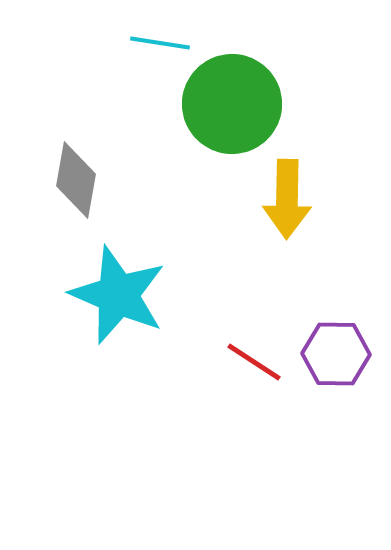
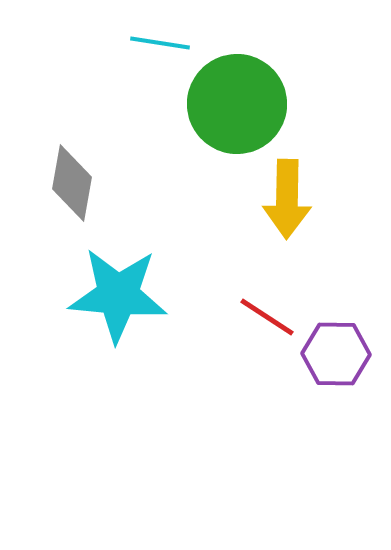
green circle: moved 5 px right
gray diamond: moved 4 px left, 3 px down
cyan star: rotated 18 degrees counterclockwise
red line: moved 13 px right, 45 px up
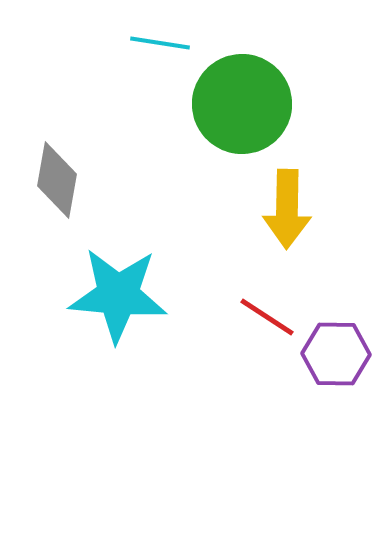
green circle: moved 5 px right
gray diamond: moved 15 px left, 3 px up
yellow arrow: moved 10 px down
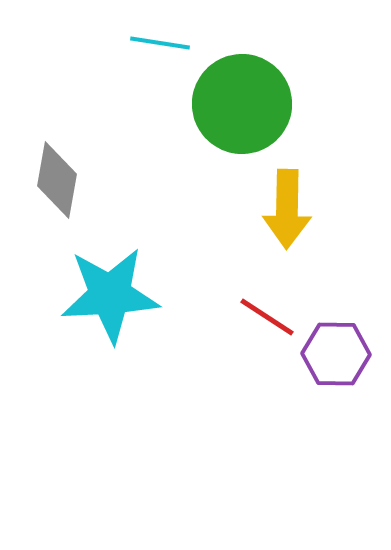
cyan star: moved 8 px left; rotated 8 degrees counterclockwise
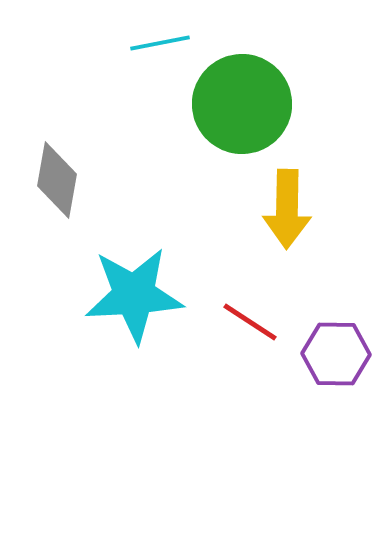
cyan line: rotated 20 degrees counterclockwise
cyan star: moved 24 px right
red line: moved 17 px left, 5 px down
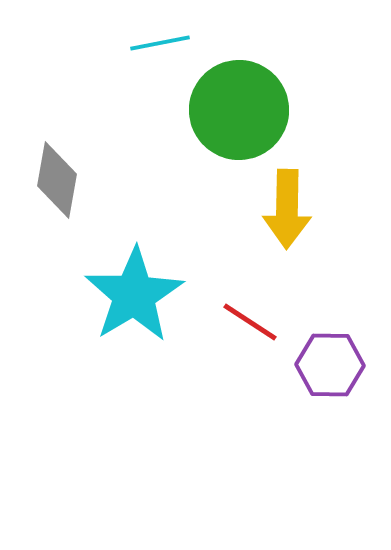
green circle: moved 3 px left, 6 px down
cyan star: rotated 28 degrees counterclockwise
purple hexagon: moved 6 px left, 11 px down
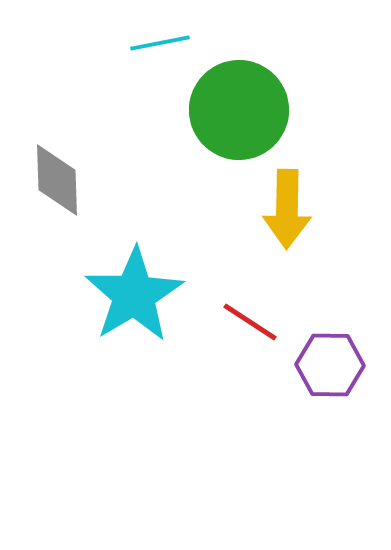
gray diamond: rotated 12 degrees counterclockwise
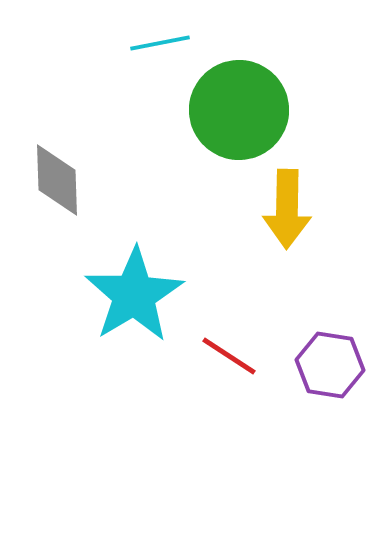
red line: moved 21 px left, 34 px down
purple hexagon: rotated 8 degrees clockwise
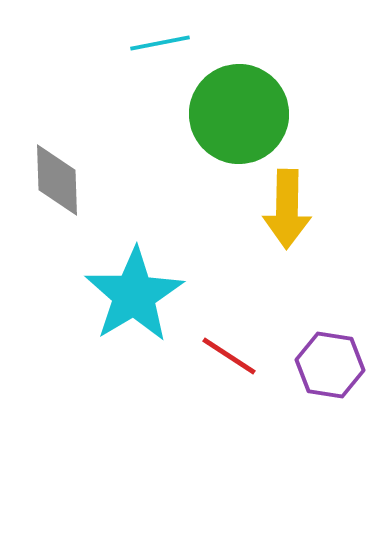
green circle: moved 4 px down
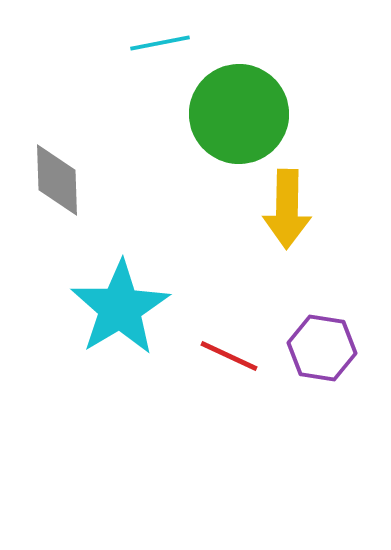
cyan star: moved 14 px left, 13 px down
red line: rotated 8 degrees counterclockwise
purple hexagon: moved 8 px left, 17 px up
